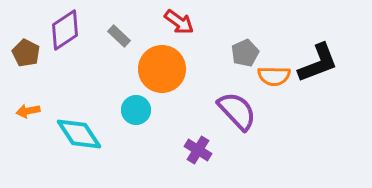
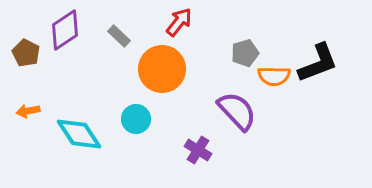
red arrow: rotated 88 degrees counterclockwise
gray pentagon: rotated 8 degrees clockwise
cyan circle: moved 9 px down
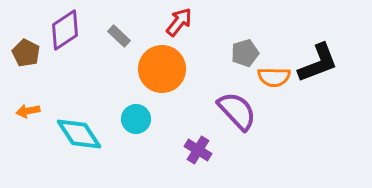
orange semicircle: moved 1 px down
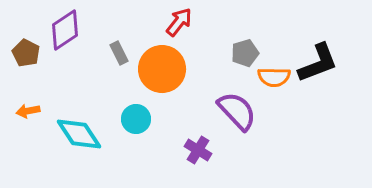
gray rectangle: moved 17 px down; rotated 20 degrees clockwise
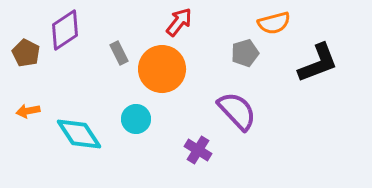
orange semicircle: moved 54 px up; rotated 16 degrees counterclockwise
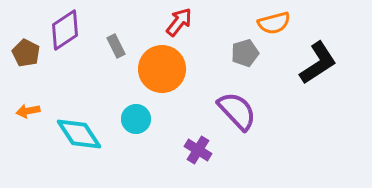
gray rectangle: moved 3 px left, 7 px up
black L-shape: rotated 12 degrees counterclockwise
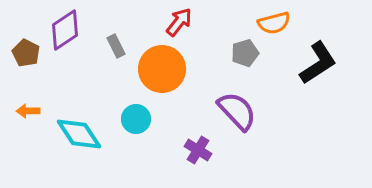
orange arrow: rotated 10 degrees clockwise
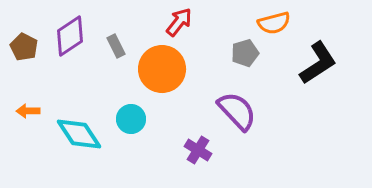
purple diamond: moved 5 px right, 6 px down
brown pentagon: moved 2 px left, 6 px up
cyan circle: moved 5 px left
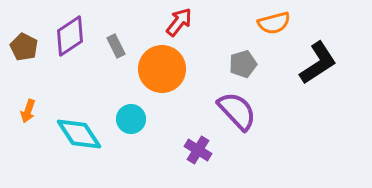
gray pentagon: moved 2 px left, 11 px down
orange arrow: rotated 70 degrees counterclockwise
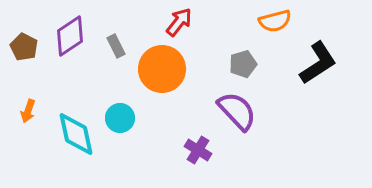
orange semicircle: moved 1 px right, 2 px up
cyan circle: moved 11 px left, 1 px up
cyan diamond: moved 3 px left; rotated 21 degrees clockwise
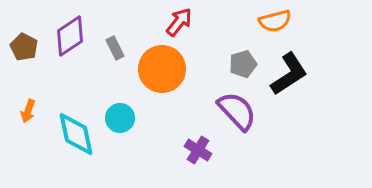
gray rectangle: moved 1 px left, 2 px down
black L-shape: moved 29 px left, 11 px down
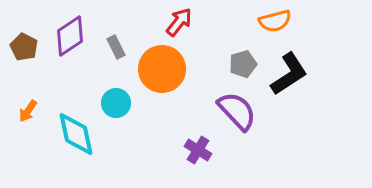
gray rectangle: moved 1 px right, 1 px up
orange arrow: rotated 15 degrees clockwise
cyan circle: moved 4 px left, 15 px up
